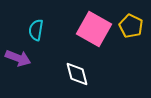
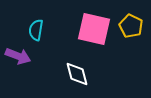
pink square: rotated 16 degrees counterclockwise
purple arrow: moved 2 px up
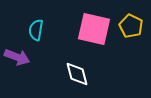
purple arrow: moved 1 px left, 1 px down
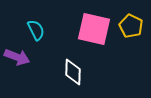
cyan semicircle: rotated 145 degrees clockwise
white diamond: moved 4 px left, 2 px up; rotated 16 degrees clockwise
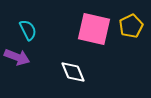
yellow pentagon: rotated 20 degrees clockwise
cyan semicircle: moved 8 px left
white diamond: rotated 24 degrees counterclockwise
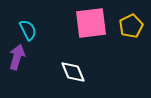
pink square: moved 3 px left, 6 px up; rotated 20 degrees counterclockwise
purple arrow: rotated 95 degrees counterclockwise
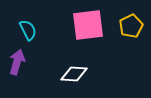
pink square: moved 3 px left, 2 px down
purple arrow: moved 5 px down
white diamond: moved 1 px right, 2 px down; rotated 64 degrees counterclockwise
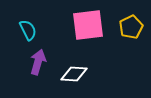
yellow pentagon: moved 1 px down
purple arrow: moved 21 px right
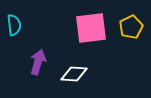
pink square: moved 3 px right, 3 px down
cyan semicircle: moved 14 px left, 5 px up; rotated 20 degrees clockwise
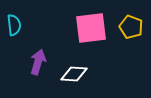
yellow pentagon: rotated 25 degrees counterclockwise
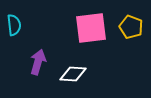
white diamond: moved 1 px left
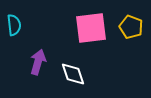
white diamond: rotated 68 degrees clockwise
